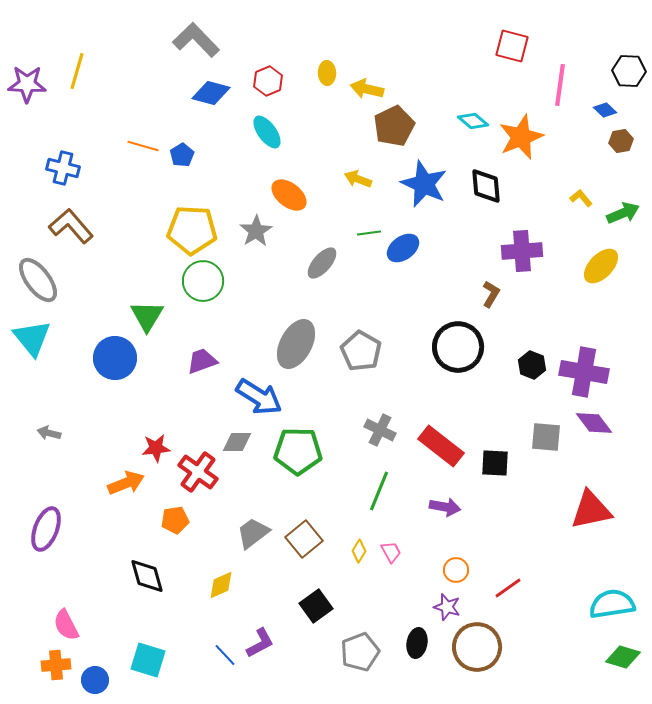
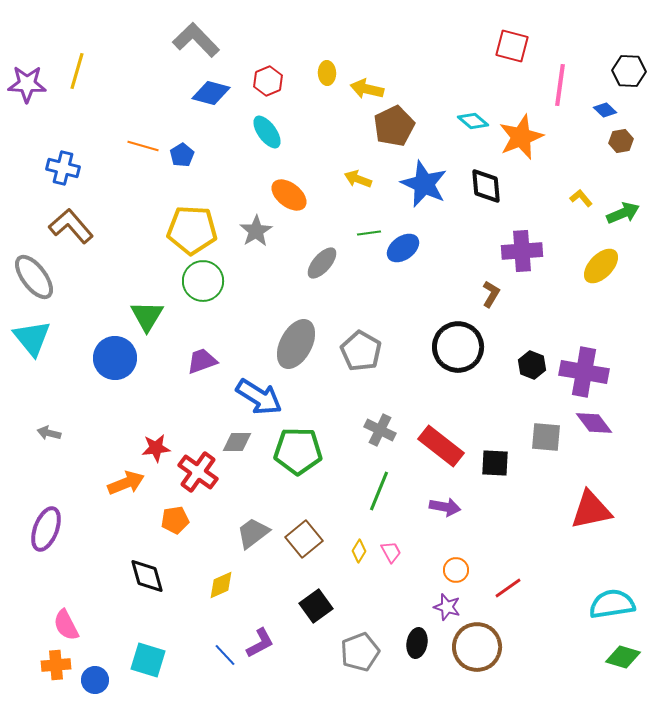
gray ellipse at (38, 280): moved 4 px left, 3 px up
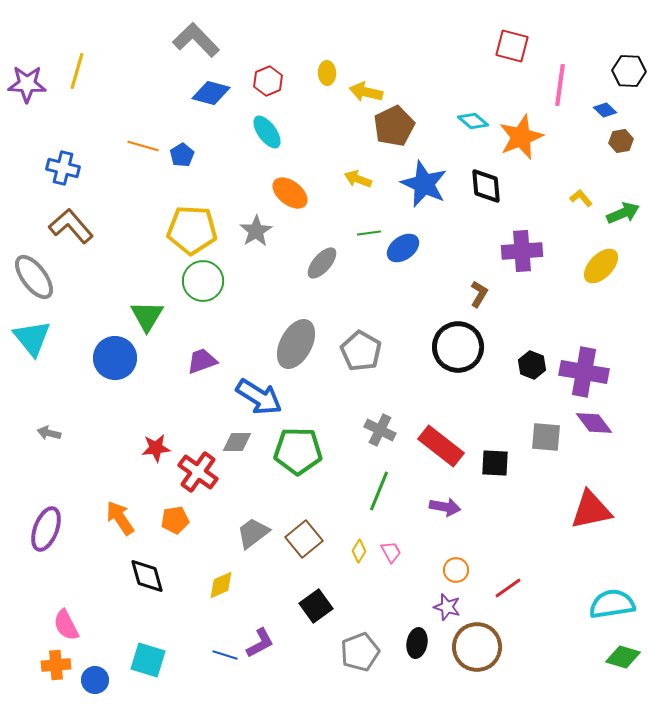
yellow arrow at (367, 89): moved 1 px left, 3 px down
orange ellipse at (289, 195): moved 1 px right, 2 px up
brown L-shape at (491, 294): moved 12 px left
orange arrow at (126, 483): moved 6 px left, 35 px down; rotated 102 degrees counterclockwise
blue line at (225, 655): rotated 30 degrees counterclockwise
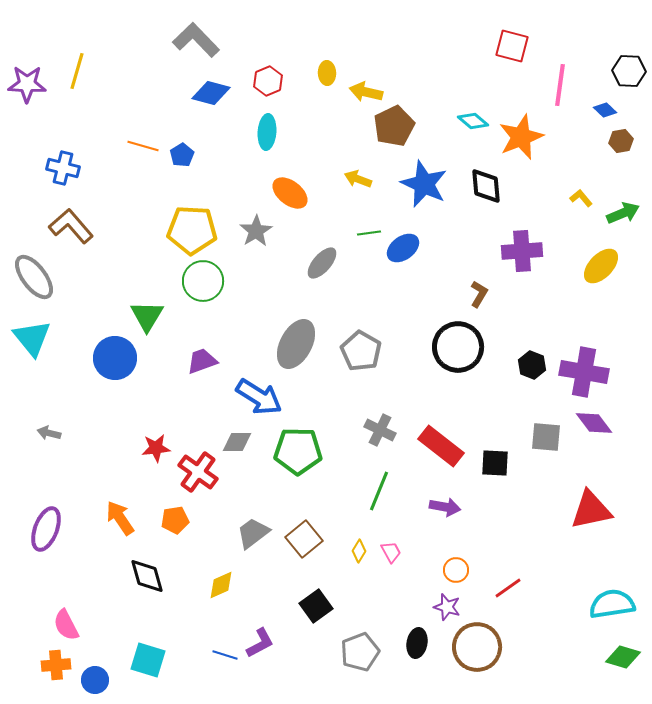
cyan ellipse at (267, 132): rotated 40 degrees clockwise
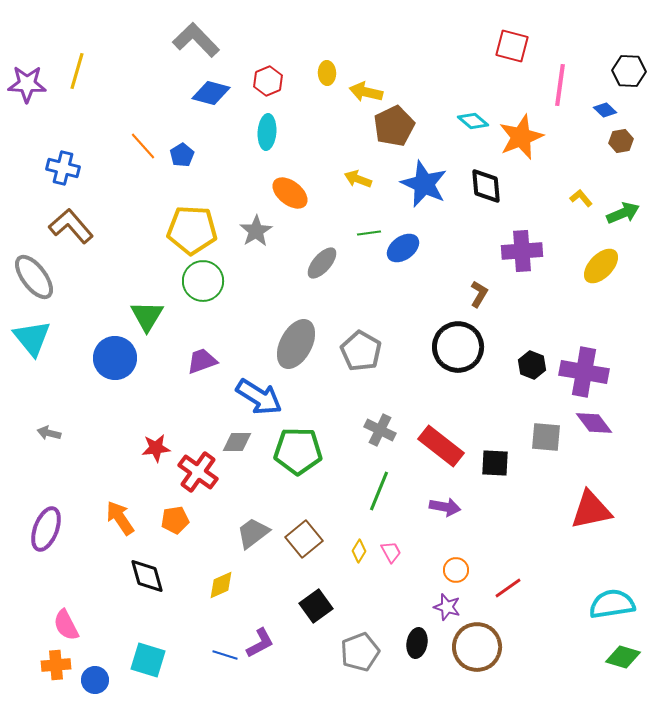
orange line at (143, 146): rotated 32 degrees clockwise
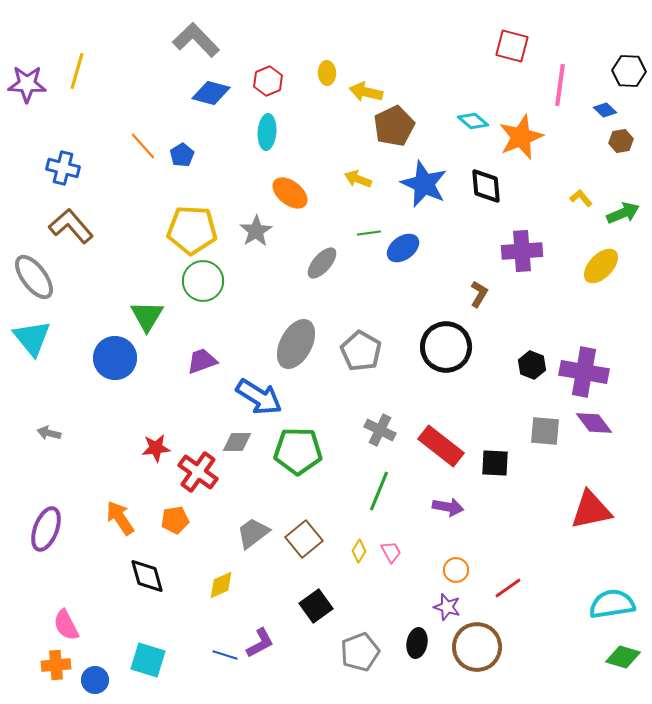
black circle at (458, 347): moved 12 px left
gray square at (546, 437): moved 1 px left, 6 px up
purple arrow at (445, 507): moved 3 px right
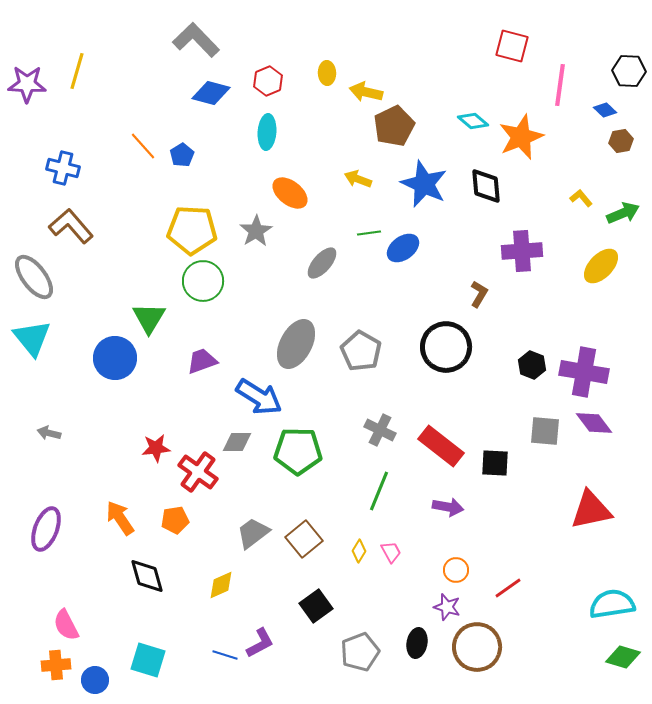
green triangle at (147, 316): moved 2 px right, 2 px down
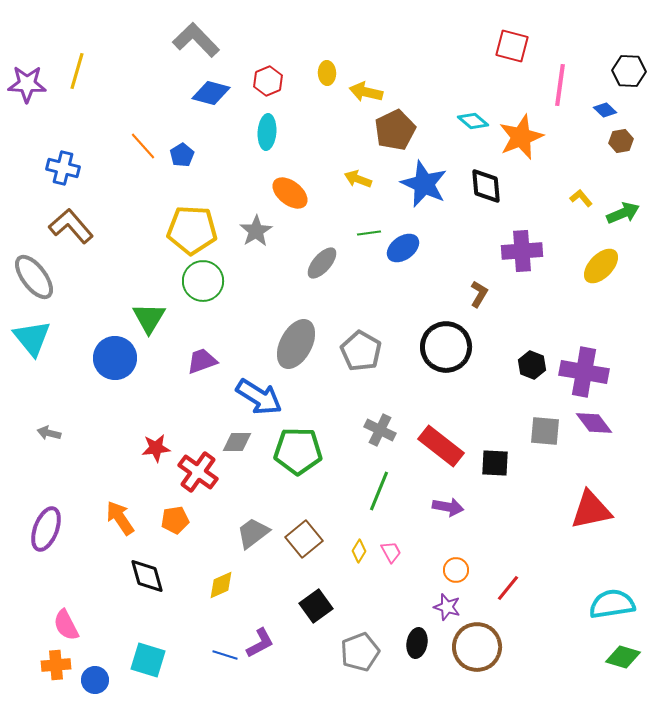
brown pentagon at (394, 126): moved 1 px right, 4 px down
red line at (508, 588): rotated 16 degrees counterclockwise
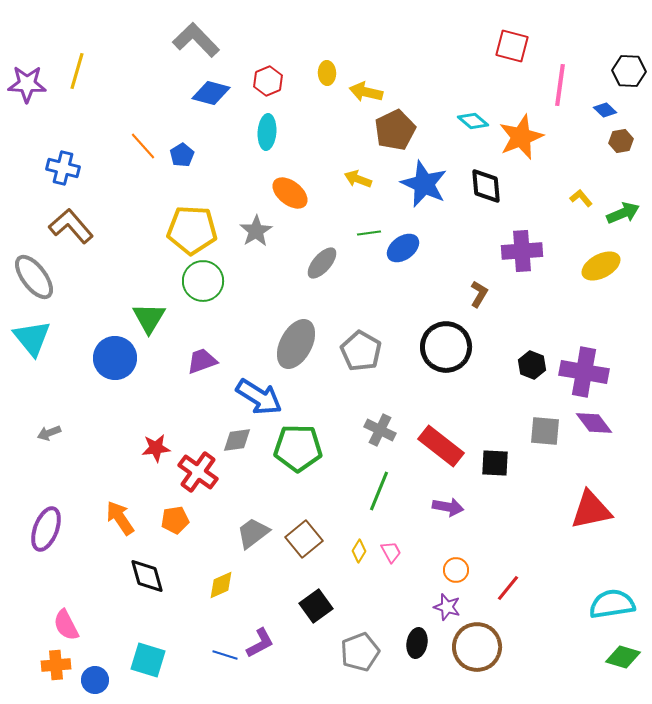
yellow ellipse at (601, 266): rotated 18 degrees clockwise
gray arrow at (49, 433): rotated 35 degrees counterclockwise
gray diamond at (237, 442): moved 2 px up; rotated 8 degrees counterclockwise
green pentagon at (298, 451): moved 3 px up
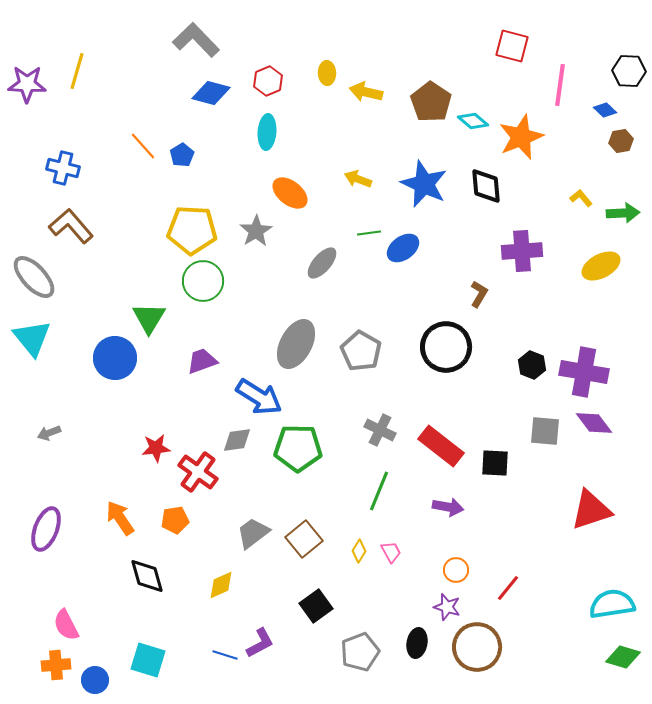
brown pentagon at (395, 130): moved 36 px right, 28 px up; rotated 12 degrees counterclockwise
green arrow at (623, 213): rotated 20 degrees clockwise
gray ellipse at (34, 277): rotated 6 degrees counterclockwise
red triangle at (591, 510): rotated 6 degrees counterclockwise
